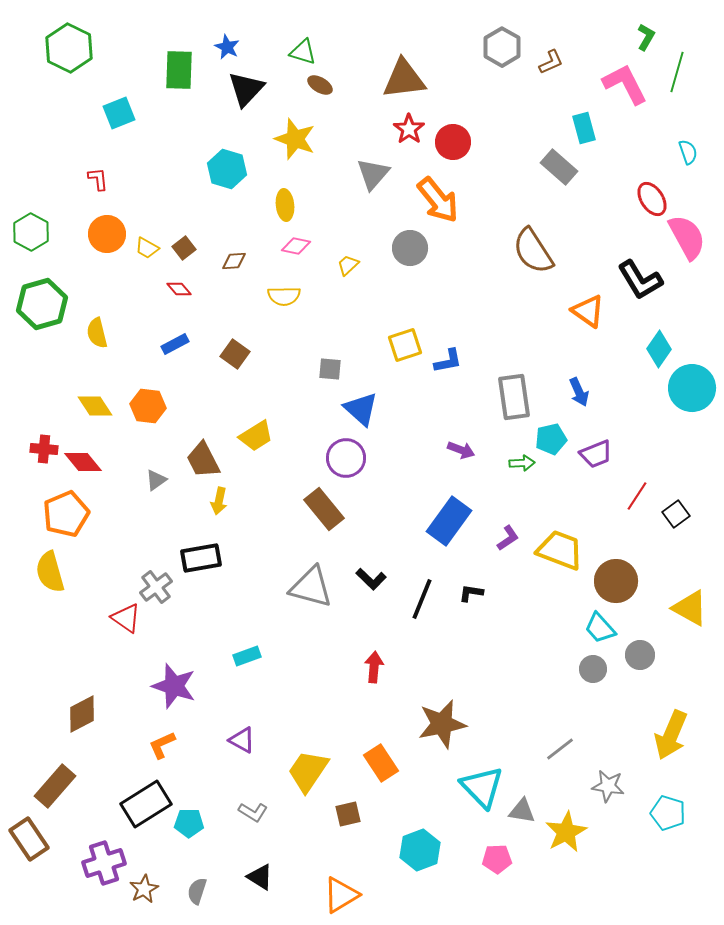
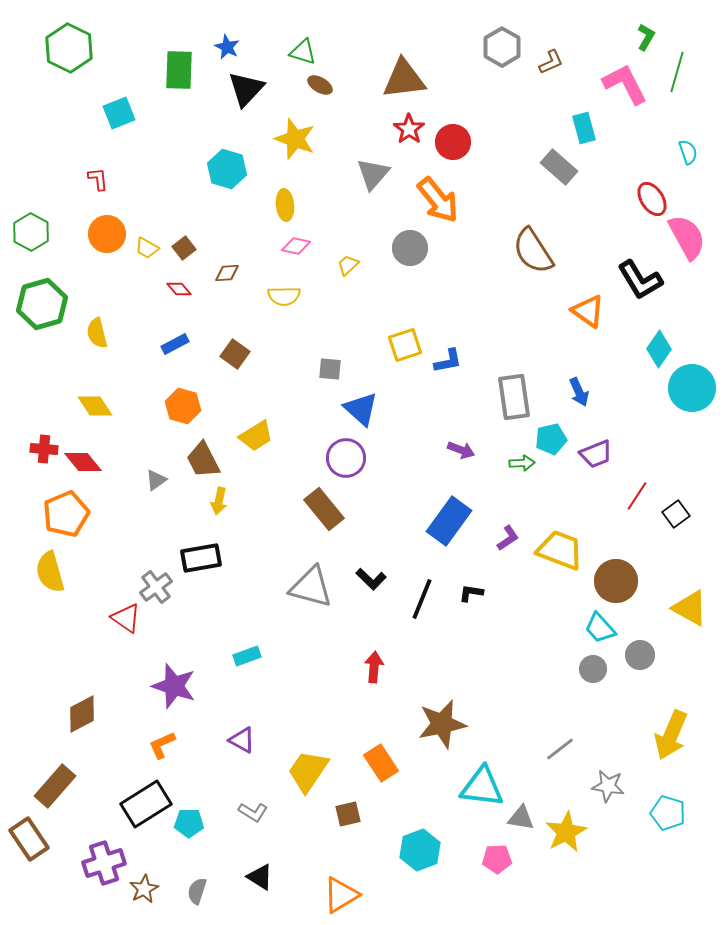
brown diamond at (234, 261): moved 7 px left, 12 px down
orange hexagon at (148, 406): moved 35 px right; rotated 8 degrees clockwise
cyan triangle at (482, 787): rotated 39 degrees counterclockwise
gray triangle at (522, 811): moved 1 px left, 7 px down
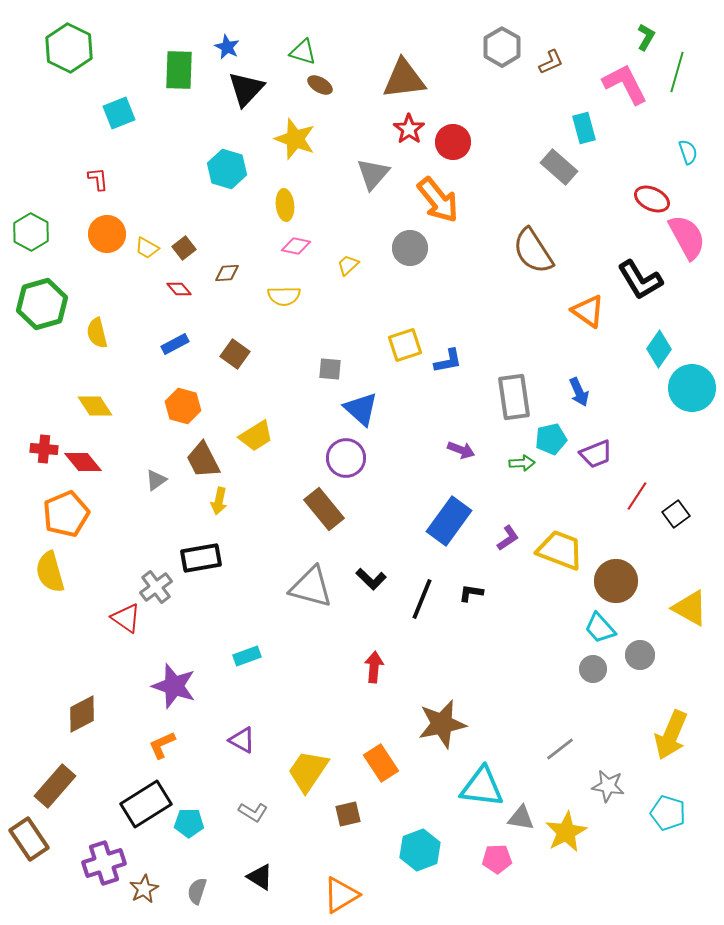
red ellipse at (652, 199): rotated 32 degrees counterclockwise
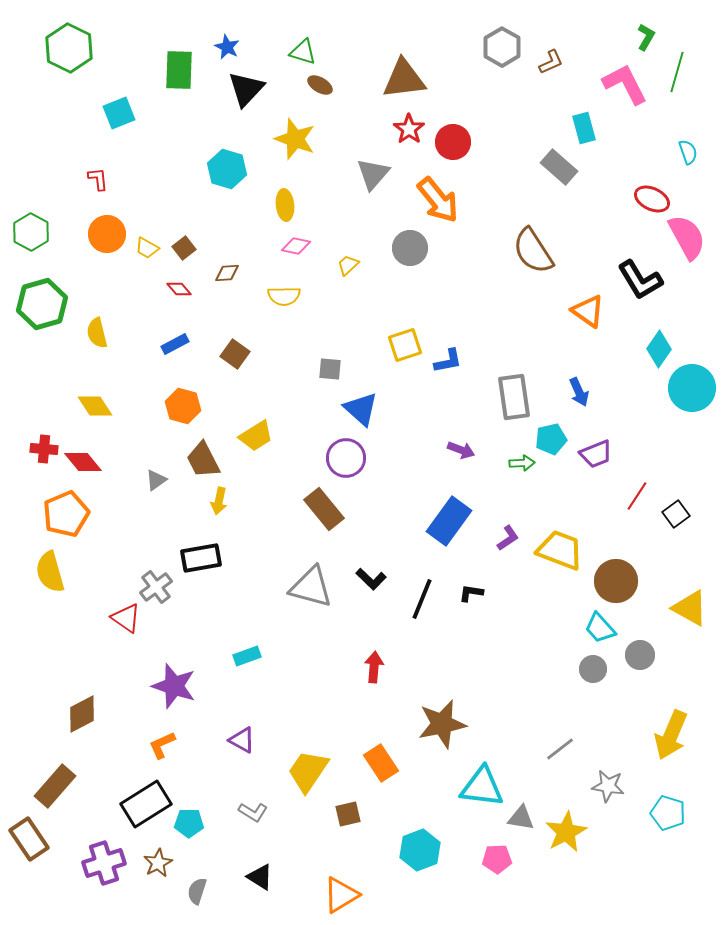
brown star at (144, 889): moved 14 px right, 26 px up
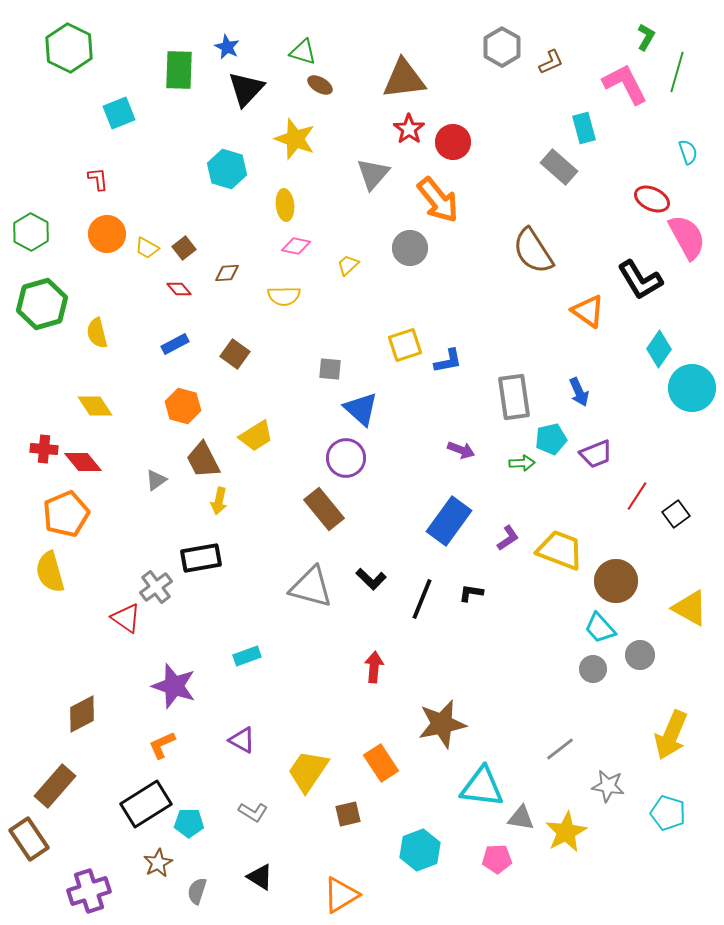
purple cross at (104, 863): moved 15 px left, 28 px down
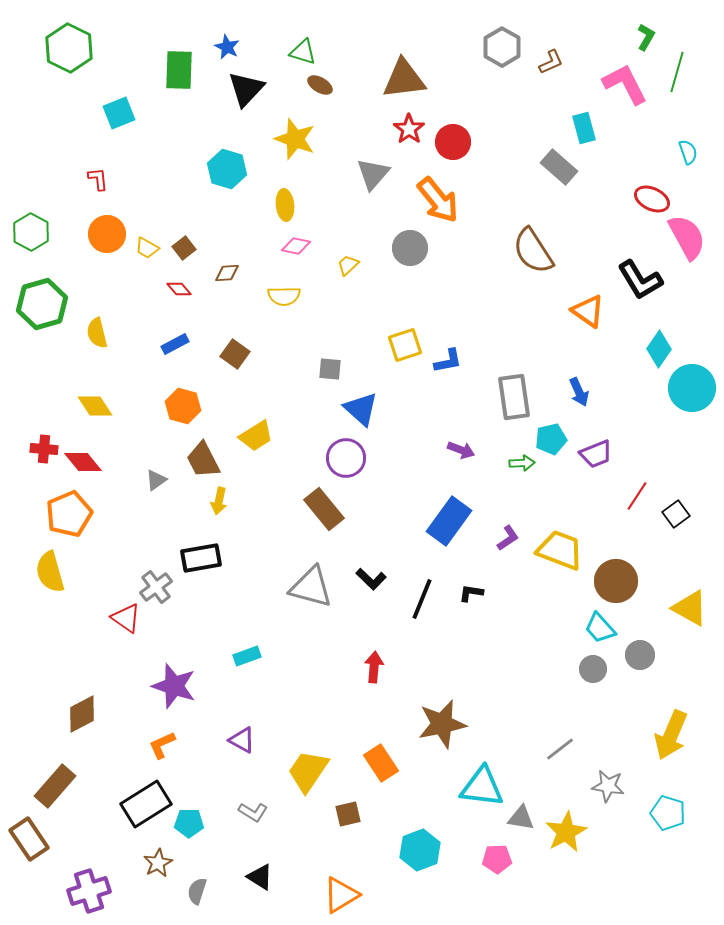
orange pentagon at (66, 514): moved 3 px right
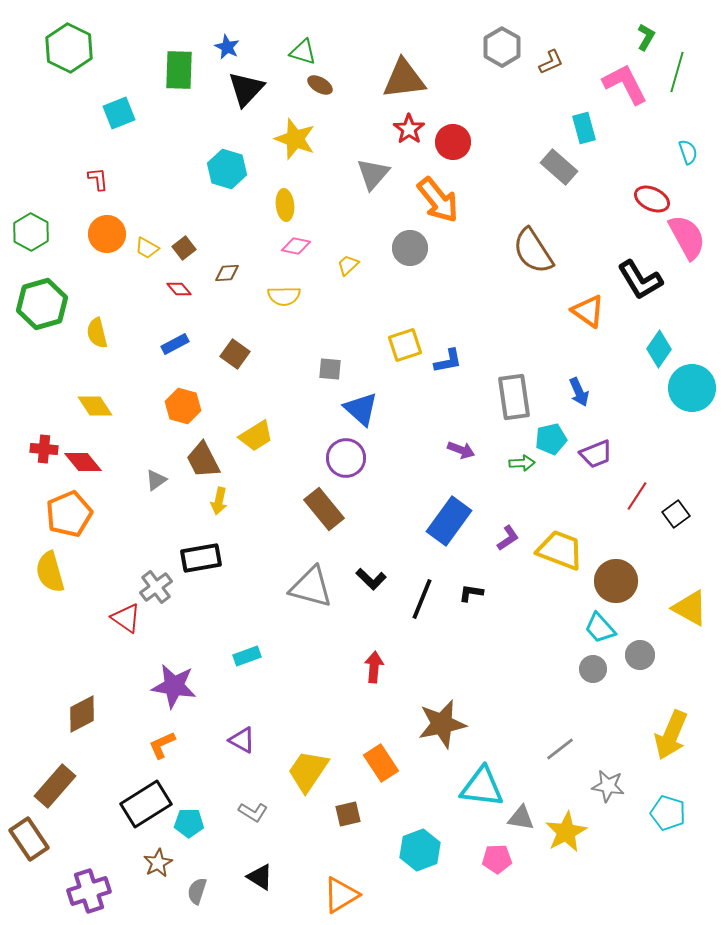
purple star at (174, 686): rotated 9 degrees counterclockwise
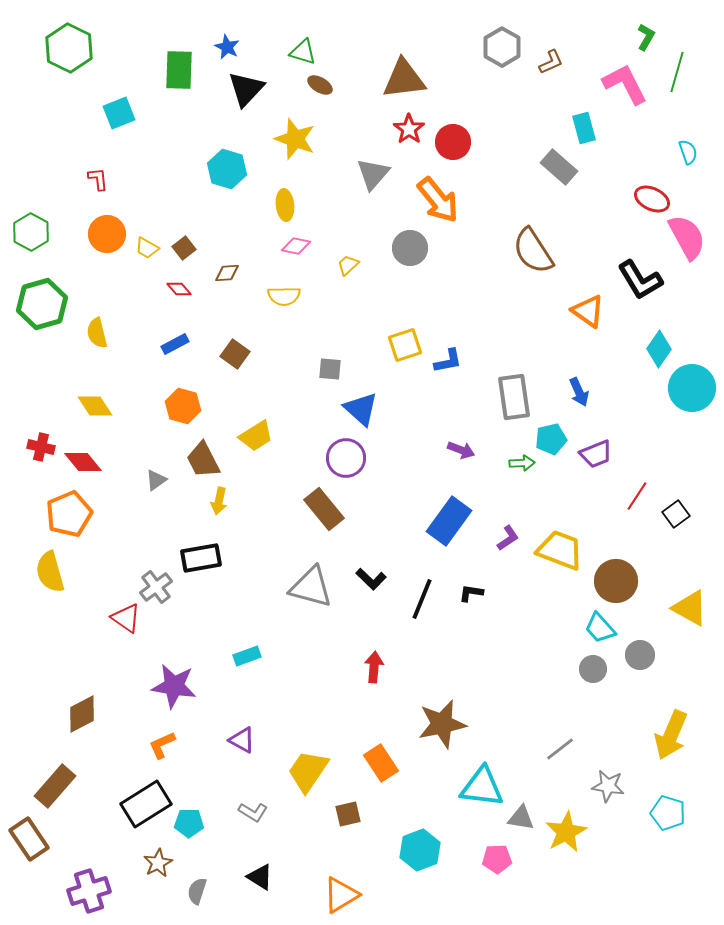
red cross at (44, 449): moved 3 px left, 2 px up; rotated 8 degrees clockwise
